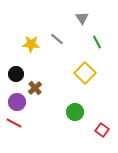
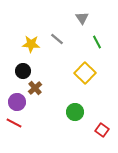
black circle: moved 7 px right, 3 px up
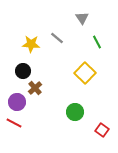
gray line: moved 1 px up
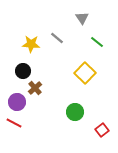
green line: rotated 24 degrees counterclockwise
red square: rotated 16 degrees clockwise
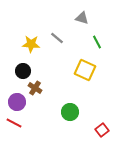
gray triangle: rotated 40 degrees counterclockwise
green line: rotated 24 degrees clockwise
yellow square: moved 3 px up; rotated 20 degrees counterclockwise
brown cross: rotated 16 degrees counterclockwise
green circle: moved 5 px left
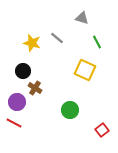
yellow star: moved 1 px right, 1 px up; rotated 12 degrees clockwise
green circle: moved 2 px up
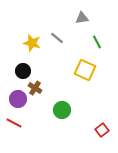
gray triangle: rotated 24 degrees counterclockwise
purple circle: moved 1 px right, 3 px up
green circle: moved 8 px left
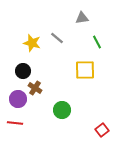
yellow square: rotated 25 degrees counterclockwise
red line: moved 1 px right; rotated 21 degrees counterclockwise
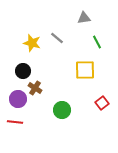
gray triangle: moved 2 px right
red line: moved 1 px up
red square: moved 27 px up
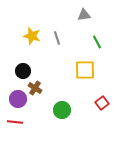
gray triangle: moved 3 px up
gray line: rotated 32 degrees clockwise
yellow star: moved 7 px up
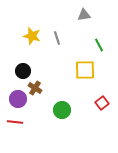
green line: moved 2 px right, 3 px down
